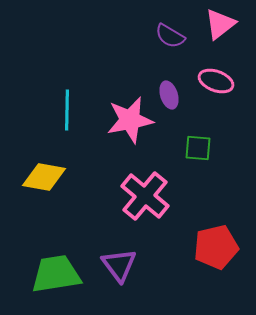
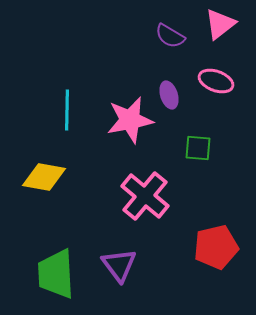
green trapezoid: rotated 84 degrees counterclockwise
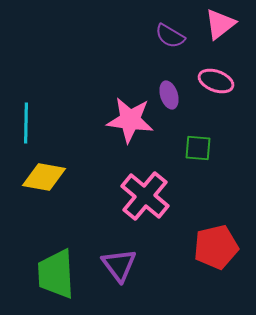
cyan line: moved 41 px left, 13 px down
pink star: rotated 18 degrees clockwise
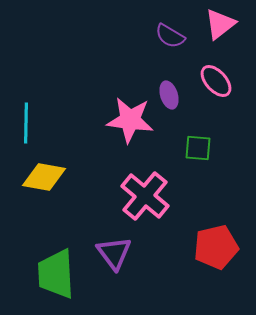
pink ellipse: rotated 28 degrees clockwise
purple triangle: moved 5 px left, 12 px up
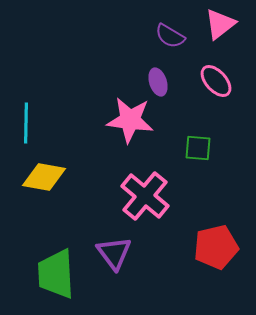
purple ellipse: moved 11 px left, 13 px up
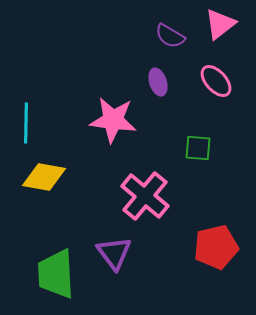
pink star: moved 17 px left
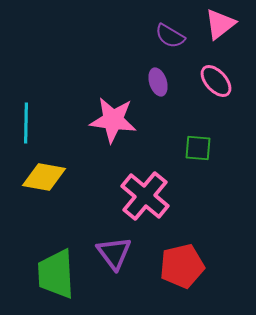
red pentagon: moved 34 px left, 19 px down
